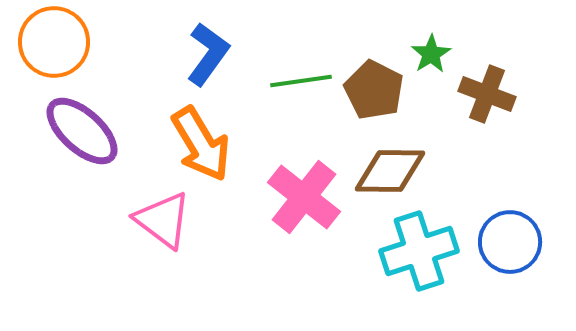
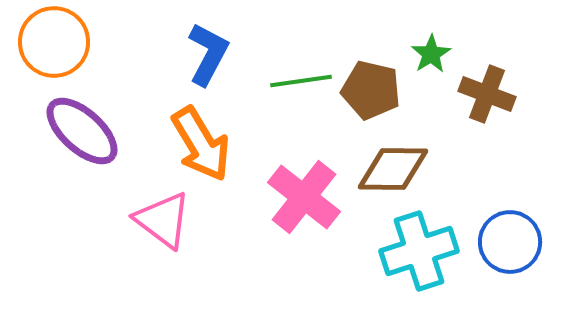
blue L-shape: rotated 8 degrees counterclockwise
brown pentagon: moved 3 px left; rotated 14 degrees counterclockwise
brown diamond: moved 3 px right, 2 px up
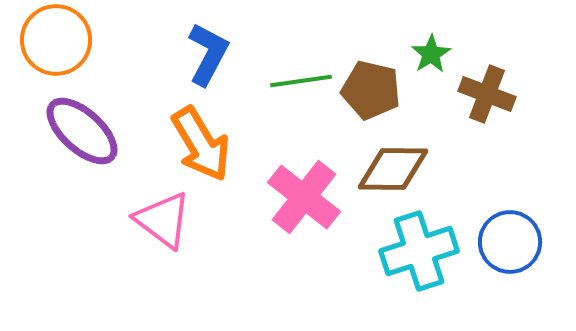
orange circle: moved 2 px right, 2 px up
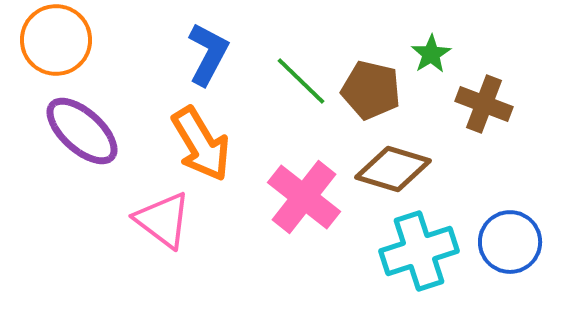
green line: rotated 52 degrees clockwise
brown cross: moved 3 px left, 10 px down
brown diamond: rotated 16 degrees clockwise
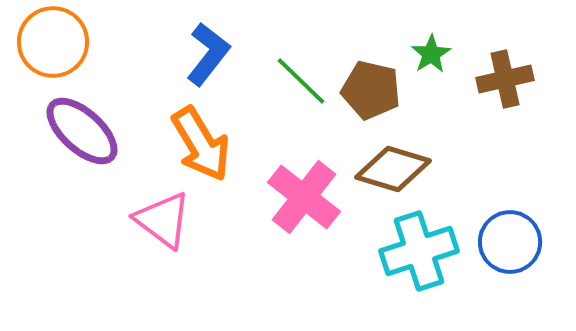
orange circle: moved 3 px left, 2 px down
blue L-shape: rotated 10 degrees clockwise
brown cross: moved 21 px right, 25 px up; rotated 34 degrees counterclockwise
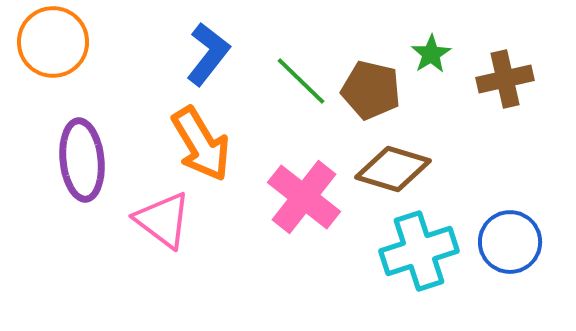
purple ellipse: moved 29 px down; rotated 42 degrees clockwise
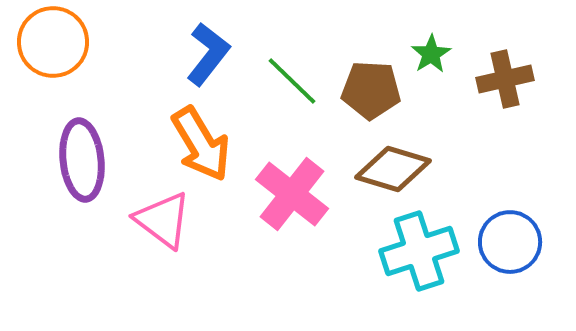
green line: moved 9 px left
brown pentagon: rotated 10 degrees counterclockwise
pink cross: moved 12 px left, 3 px up
